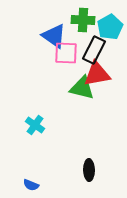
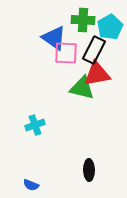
blue triangle: moved 2 px down
cyan cross: rotated 36 degrees clockwise
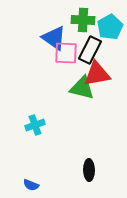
black rectangle: moved 4 px left
